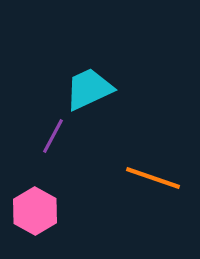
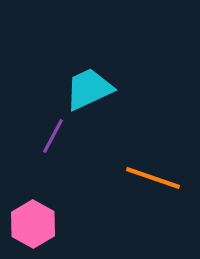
pink hexagon: moved 2 px left, 13 px down
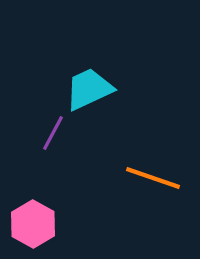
purple line: moved 3 px up
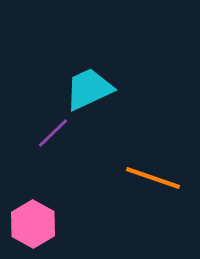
purple line: rotated 18 degrees clockwise
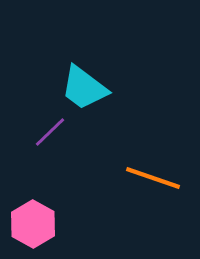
cyan trapezoid: moved 5 px left, 1 px up; rotated 118 degrees counterclockwise
purple line: moved 3 px left, 1 px up
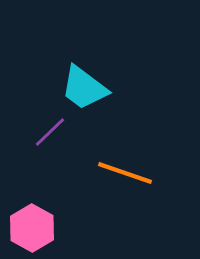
orange line: moved 28 px left, 5 px up
pink hexagon: moved 1 px left, 4 px down
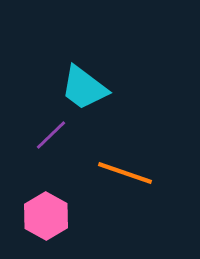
purple line: moved 1 px right, 3 px down
pink hexagon: moved 14 px right, 12 px up
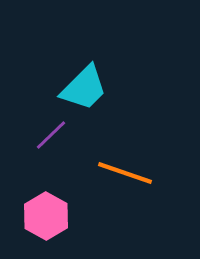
cyan trapezoid: rotated 82 degrees counterclockwise
